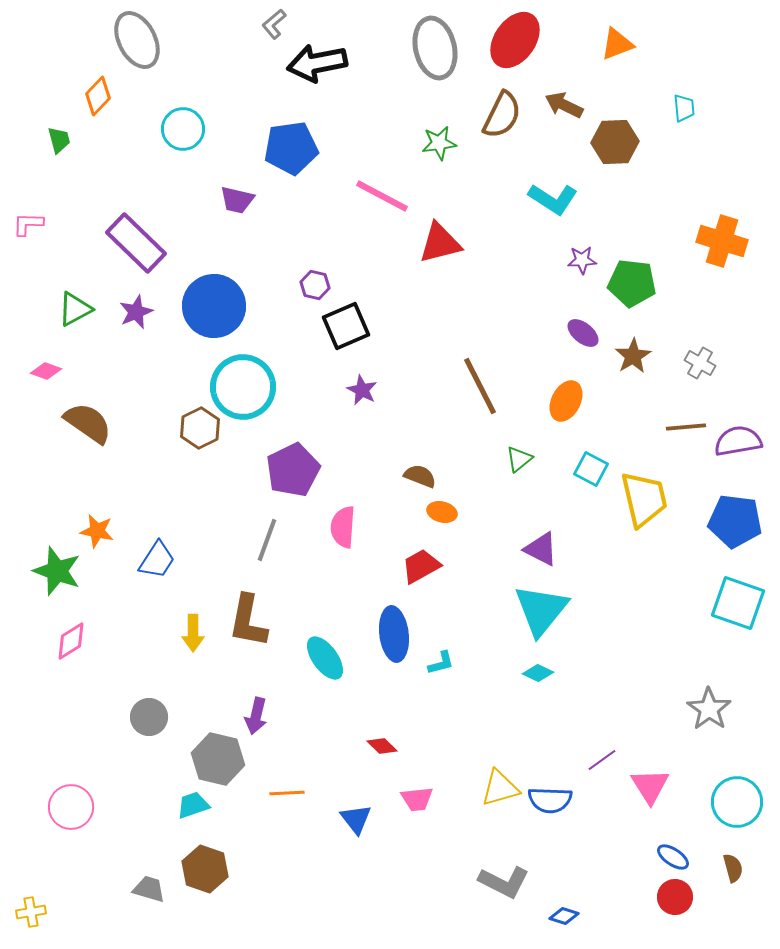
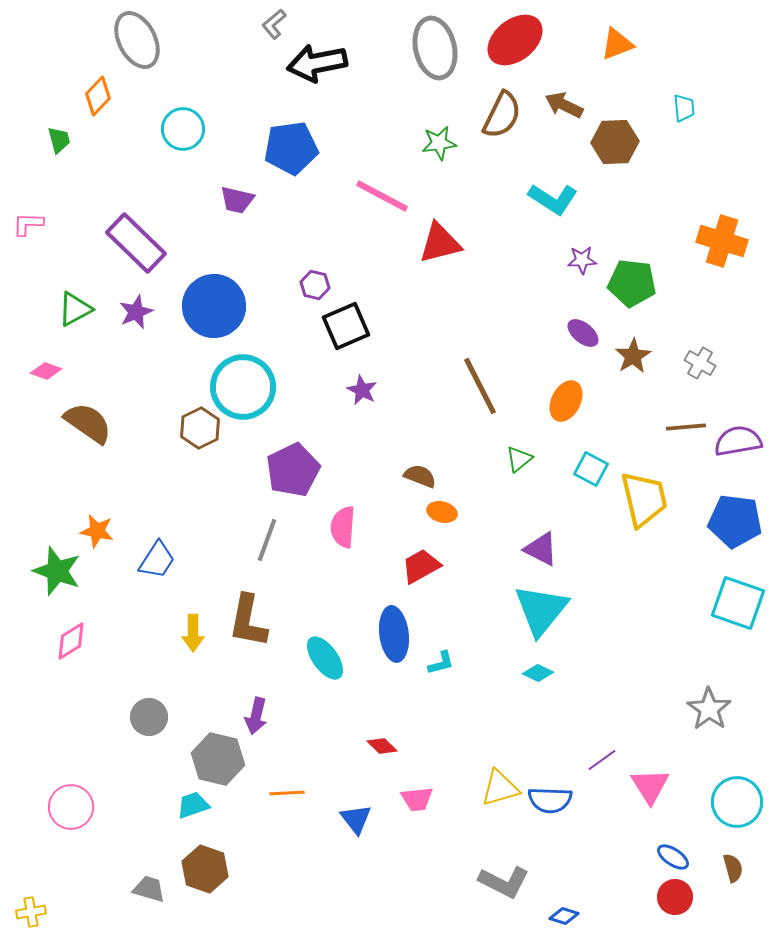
red ellipse at (515, 40): rotated 16 degrees clockwise
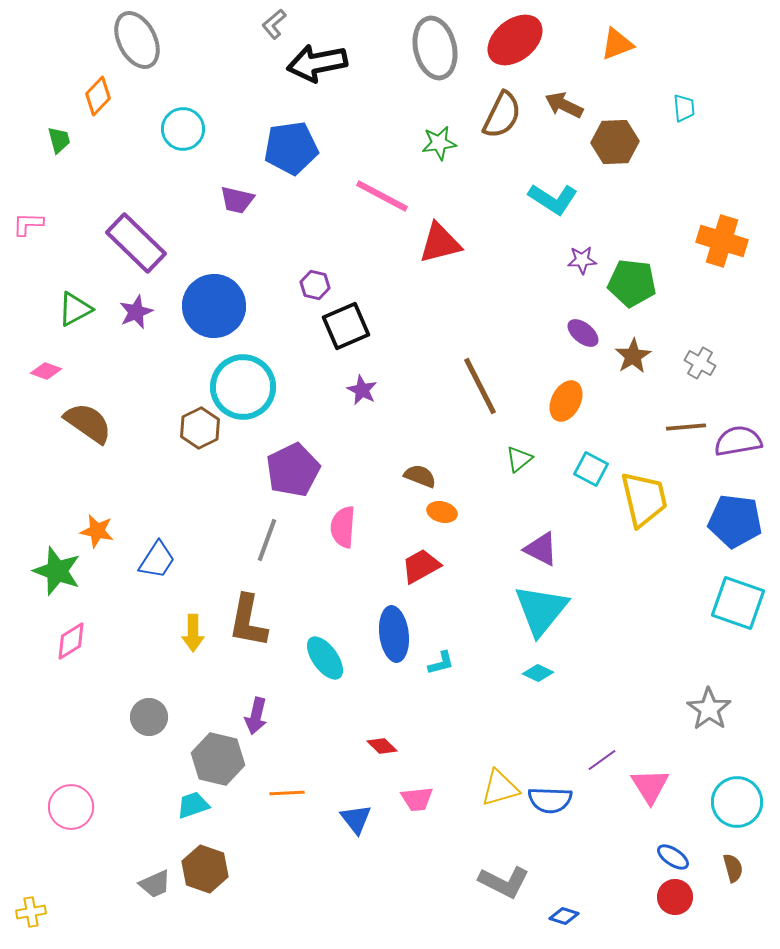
gray trapezoid at (149, 889): moved 6 px right, 5 px up; rotated 140 degrees clockwise
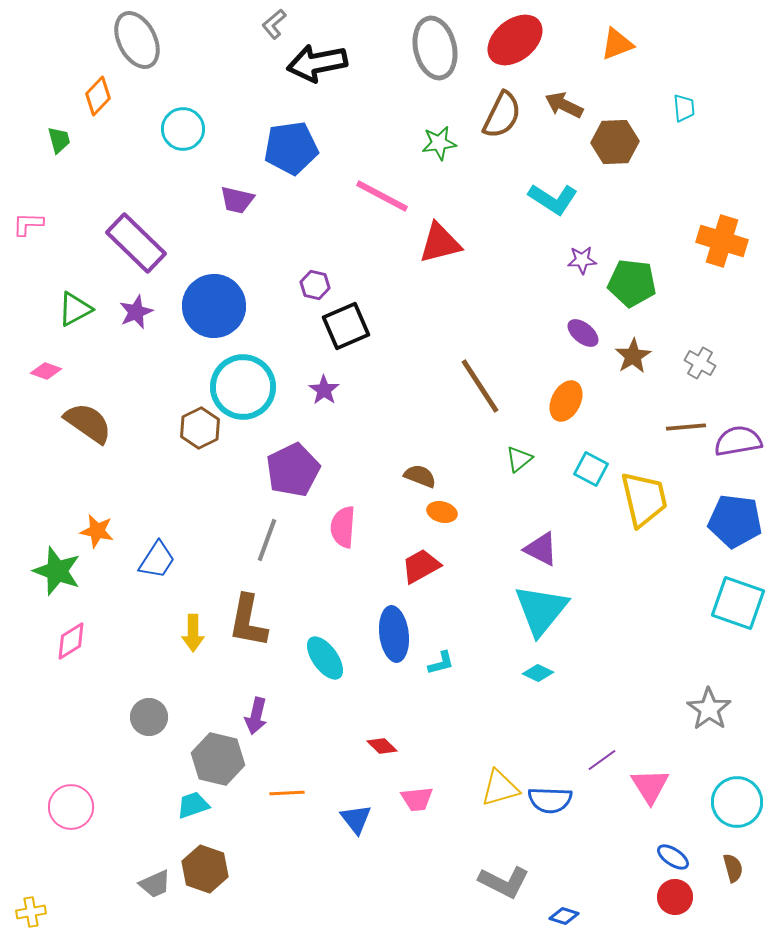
brown line at (480, 386): rotated 6 degrees counterclockwise
purple star at (362, 390): moved 38 px left; rotated 8 degrees clockwise
